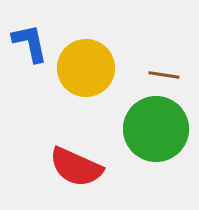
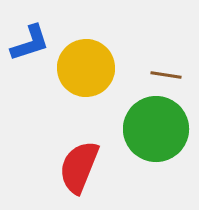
blue L-shape: rotated 84 degrees clockwise
brown line: moved 2 px right
red semicircle: moved 3 px right; rotated 88 degrees clockwise
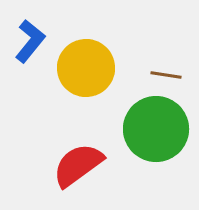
blue L-shape: moved 2 px up; rotated 33 degrees counterclockwise
red semicircle: moved 1 px left, 2 px up; rotated 32 degrees clockwise
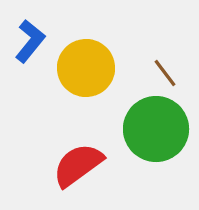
brown line: moved 1 px left, 2 px up; rotated 44 degrees clockwise
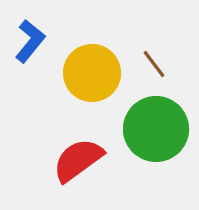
yellow circle: moved 6 px right, 5 px down
brown line: moved 11 px left, 9 px up
red semicircle: moved 5 px up
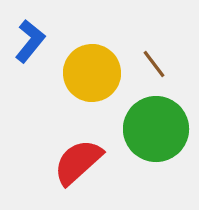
red semicircle: moved 2 px down; rotated 6 degrees counterclockwise
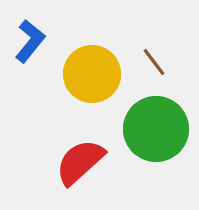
brown line: moved 2 px up
yellow circle: moved 1 px down
red semicircle: moved 2 px right
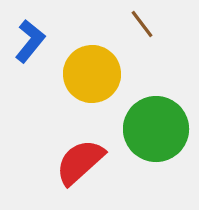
brown line: moved 12 px left, 38 px up
